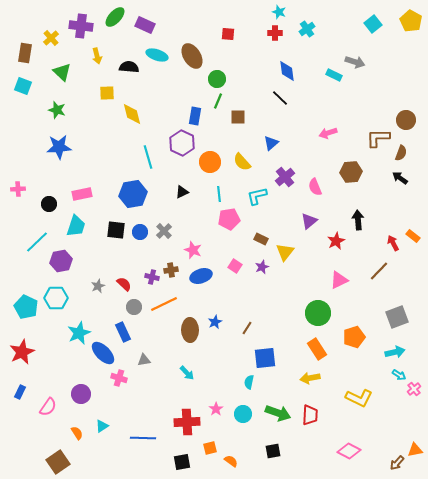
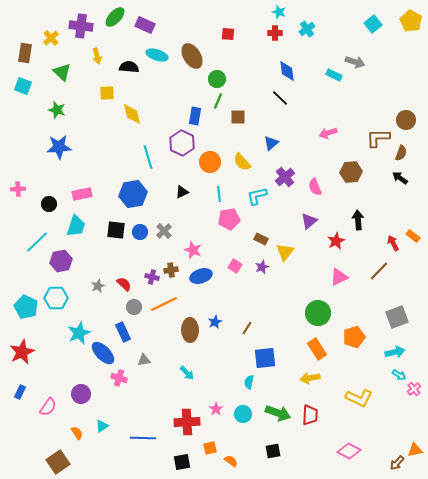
pink triangle at (339, 280): moved 3 px up
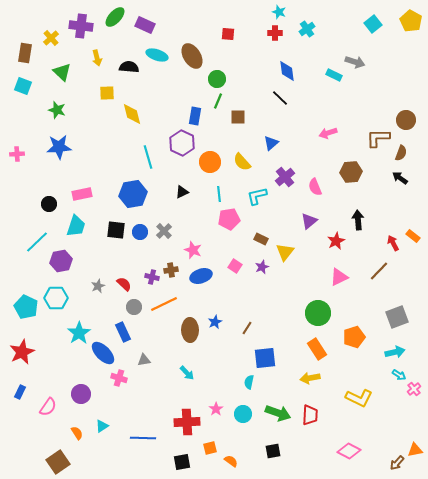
yellow arrow at (97, 56): moved 2 px down
pink cross at (18, 189): moved 1 px left, 35 px up
cyan star at (79, 333): rotated 10 degrees counterclockwise
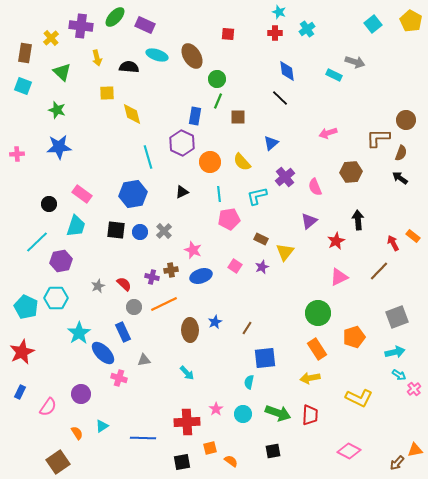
pink rectangle at (82, 194): rotated 48 degrees clockwise
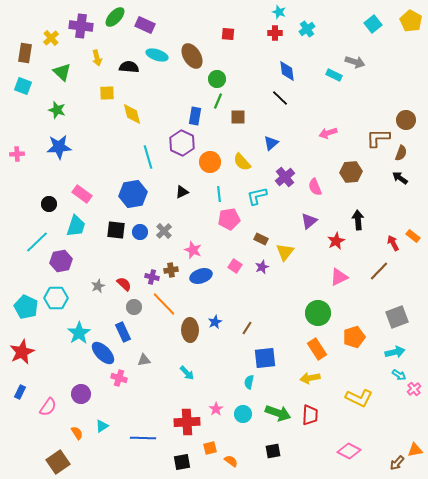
orange line at (164, 304): rotated 72 degrees clockwise
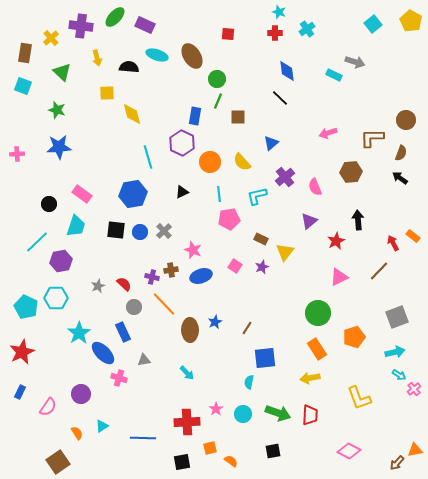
brown L-shape at (378, 138): moved 6 px left
yellow L-shape at (359, 398): rotated 44 degrees clockwise
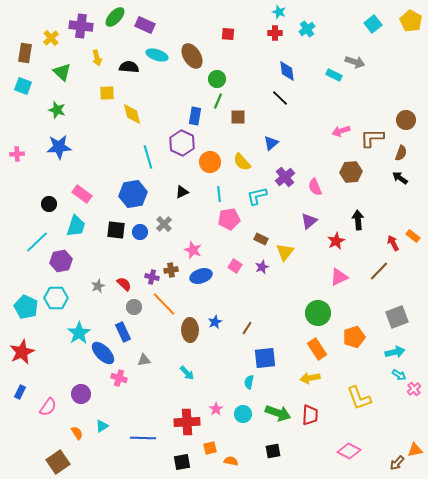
pink arrow at (328, 133): moved 13 px right, 2 px up
gray cross at (164, 231): moved 7 px up
orange semicircle at (231, 461): rotated 24 degrees counterclockwise
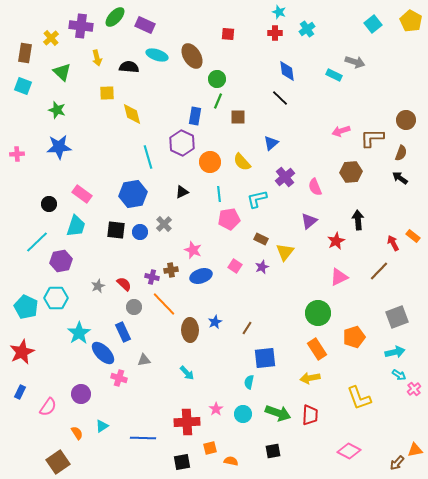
cyan L-shape at (257, 196): moved 3 px down
